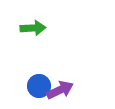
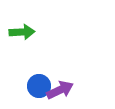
green arrow: moved 11 px left, 4 px down
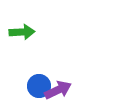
purple arrow: moved 2 px left
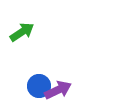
green arrow: rotated 30 degrees counterclockwise
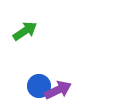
green arrow: moved 3 px right, 1 px up
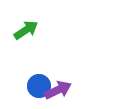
green arrow: moved 1 px right, 1 px up
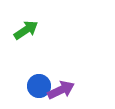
purple arrow: moved 3 px right
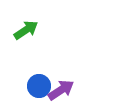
purple arrow: rotated 8 degrees counterclockwise
